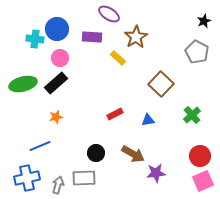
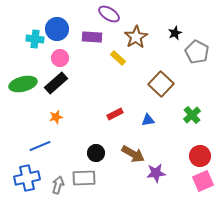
black star: moved 29 px left, 12 px down
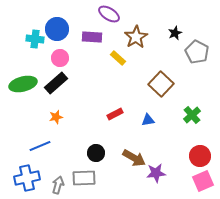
brown arrow: moved 1 px right, 4 px down
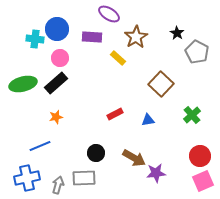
black star: moved 2 px right; rotated 16 degrees counterclockwise
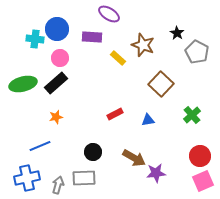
brown star: moved 7 px right, 8 px down; rotated 20 degrees counterclockwise
black circle: moved 3 px left, 1 px up
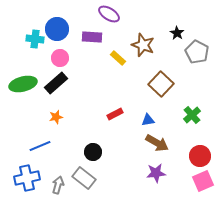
brown arrow: moved 23 px right, 15 px up
gray rectangle: rotated 40 degrees clockwise
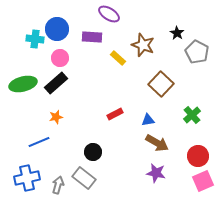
blue line: moved 1 px left, 4 px up
red circle: moved 2 px left
purple star: rotated 18 degrees clockwise
